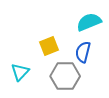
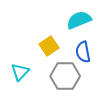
cyan semicircle: moved 10 px left, 2 px up
yellow square: rotated 12 degrees counterclockwise
blue semicircle: rotated 25 degrees counterclockwise
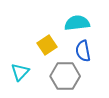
cyan semicircle: moved 2 px left, 3 px down; rotated 15 degrees clockwise
yellow square: moved 2 px left, 1 px up
blue semicircle: moved 1 px up
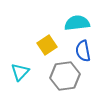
gray hexagon: rotated 8 degrees counterclockwise
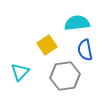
blue semicircle: moved 2 px right, 1 px up
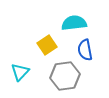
cyan semicircle: moved 3 px left
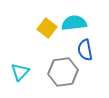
yellow square: moved 17 px up; rotated 18 degrees counterclockwise
gray hexagon: moved 2 px left, 4 px up
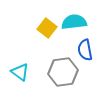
cyan semicircle: moved 1 px up
cyan triangle: rotated 36 degrees counterclockwise
